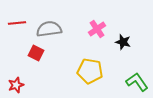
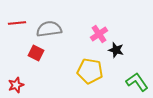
pink cross: moved 2 px right, 5 px down
black star: moved 7 px left, 8 px down
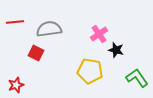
red line: moved 2 px left, 1 px up
green L-shape: moved 4 px up
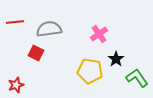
black star: moved 9 px down; rotated 21 degrees clockwise
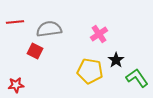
red square: moved 1 px left, 2 px up
black star: moved 1 px down
red star: rotated 14 degrees clockwise
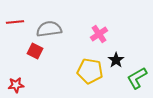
green L-shape: rotated 85 degrees counterclockwise
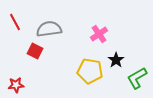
red line: rotated 66 degrees clockwise
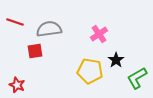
red line: rotated 42 degrees counterclockwise
red square: rotated 35 degrees counterclockwise
red star: moved 1 px right; rotated 28 degrees clockwise
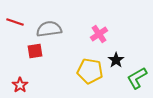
red star: moved 3 px right; rotated 14 degrees clockwise
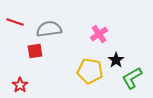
green L-shape: moved 5 px left
